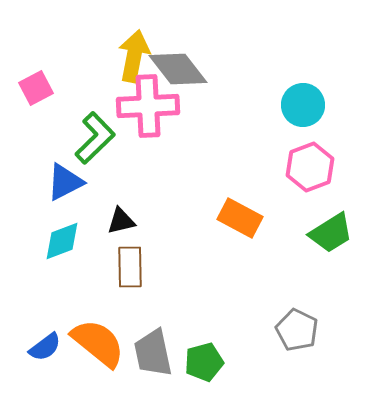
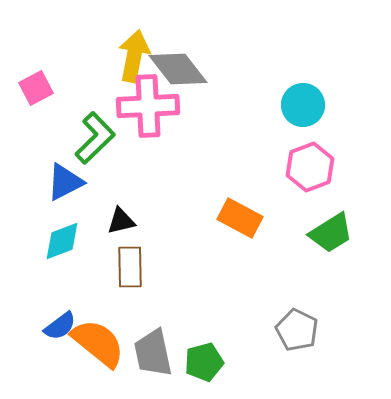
blue semicircle: moved 15 px right, 21 px up
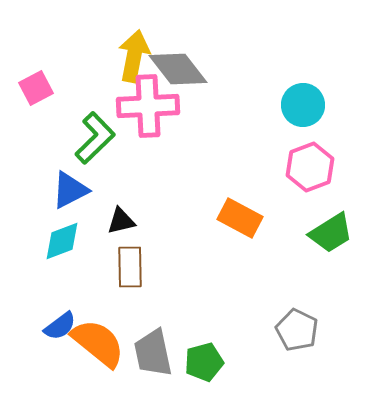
blue triangle: moved 5 px right, 8 px down
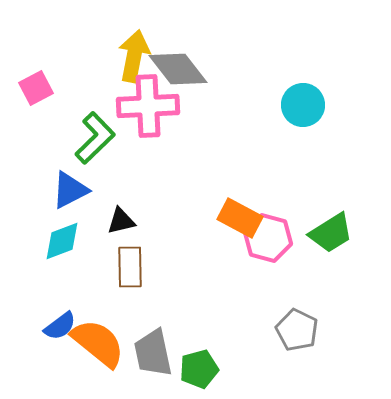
pink hexagon: moved 42 px left, 71 px down; rotated 24 degrees counterclockwise
green pentagon: moved 5 px left, 7 px down
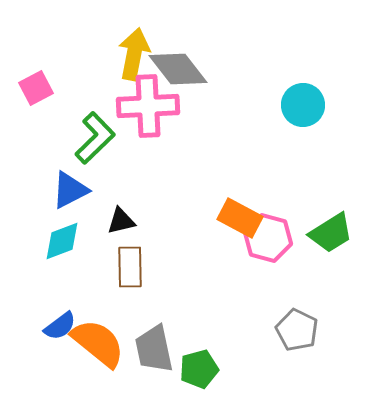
yellow arrow: moved 2 px up
gray trapezoid: moved 1 px right, 4 px up
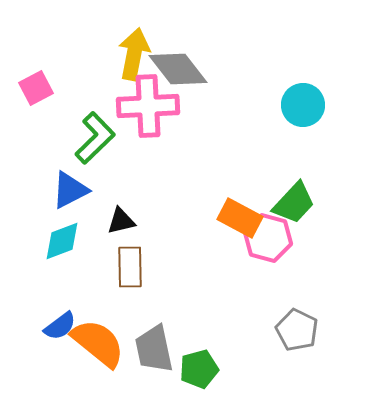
green trapezoid: moved 37 px left, 30 px up; rotated 15 degrees counterclockwise
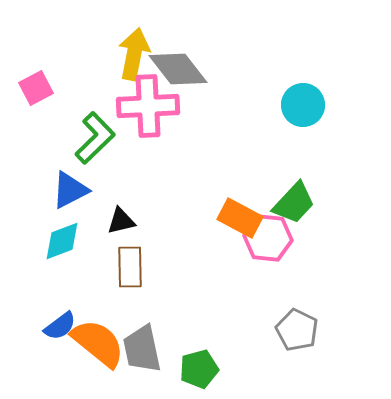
pink hexagon: rotated 9 degrees counterclockwise
gray trapezoid: moved 12 px left
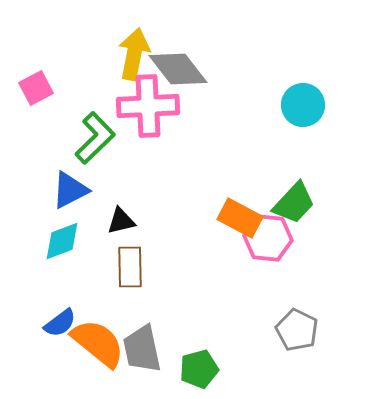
blue semicircle: moved 3 px up
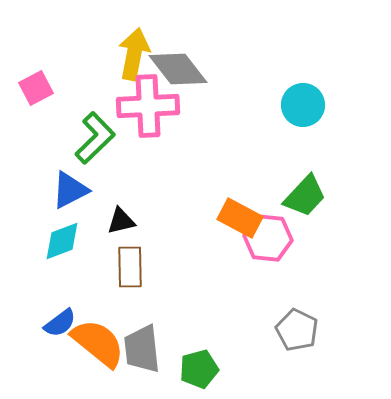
green trapezoid: moved 11 px right, 7 px up
gray trapezoid: rotated 6 degrees clockwise
